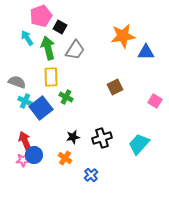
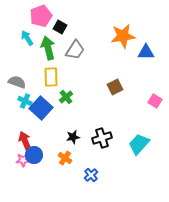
green cross: rotated 24 degrees clockwise
blue square: rotated 10 degrees counterclockwise
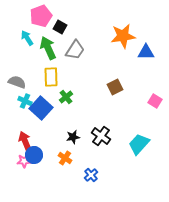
green arrow: rotated 10 degrees counterclockwise
black cross: moved 1 px left, 2 px up; rotated 36 degrees counterclockwise
pink star: moved 1 px right, 1 px down
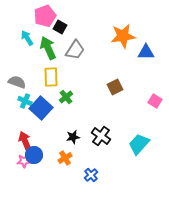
pink pentagon: moved 4 px right
orange cross: rotated 24 degrees clockwise
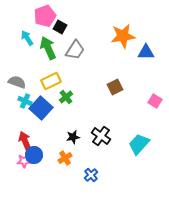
yellow rectangle: moved 4 px down; rotated 66 degrees clockwise
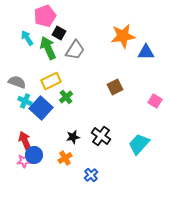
black square: moved 1 px left, 6 px down
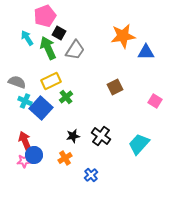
black star: moved 1 px up
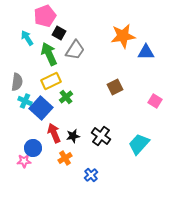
green arrow: moved 1 px right, 6 px down
gray semicircle: rotated 78 degrees clockwise
red arrow: moved 29 px right, 8 px up
blue circle: moved 1 px left, 7 px up
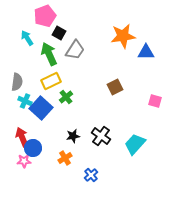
pink square: rotated 16 degrees counterclockwise
red arrow: moved 32 px left, 4 px down
cyan trapezoid: moved 4 px left
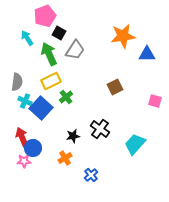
blue triangle: moved 1 px right, 2 px down
black cross: moved 1 px left, 7 px up
